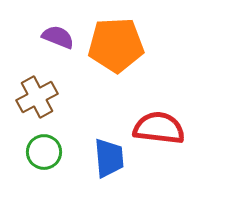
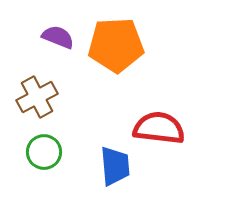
blue trapezoid: moved 6 px right, 8 px down
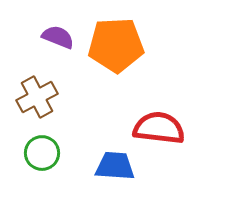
green circle: moved 2 px left, 1 px down
blue trapezoid: rotated 81 degrees counterclockwise
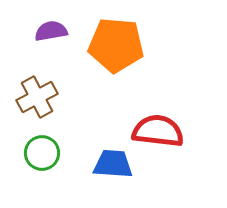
purple semicircle: moved 7 px left, 6 px up; rotated 32 degrees counterclockwise
orange pentagon: rotated 8 degrees clockwise
red semicircle: moved 1 px left, 3 px down
blue trapezoid: moved 2 px left, 2 px up
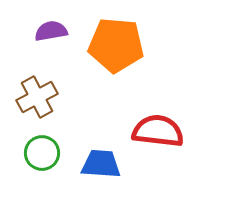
blue trapezoid: moved 12 px left
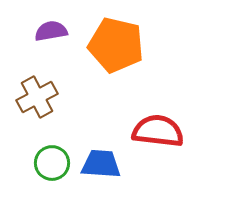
orange pentagon: rotated 8 degrees clockwise
green circle: moved 10 px right, 10 px down
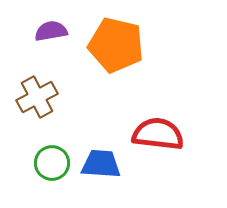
red semicircle: moved 3 px down
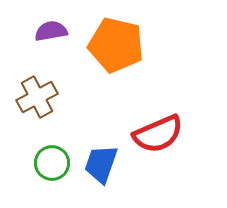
red semicircle: rotated 150 degrees clockwise
blue trapezoid: rotated 75 degrees counterclockwise
